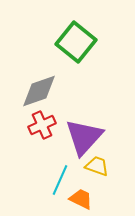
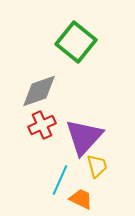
yellow trapezoid: rotated 55 degrees clockwise
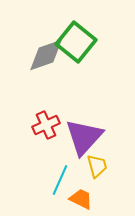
gray diamond: moved 7 px right, 36 px up
red cross: moved 4 px right
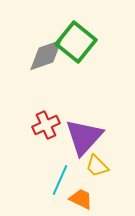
yellow trapezoid: rotated 150 degrees clockwise
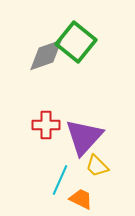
red cross: rotated 24 degrees clockwise
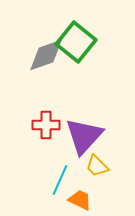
purple triangle: moved 1 px up
orange trapezoid: moved 1 px left, 1 px down
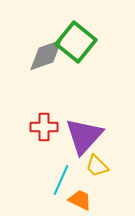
red cross: moved 2 px left, 2 px down
cyan line: moved 1 px right
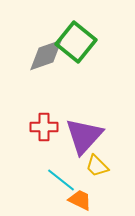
cyan line: rotated 76 degrees counterclockwise
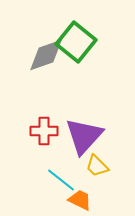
red cross: moved 4 px down
